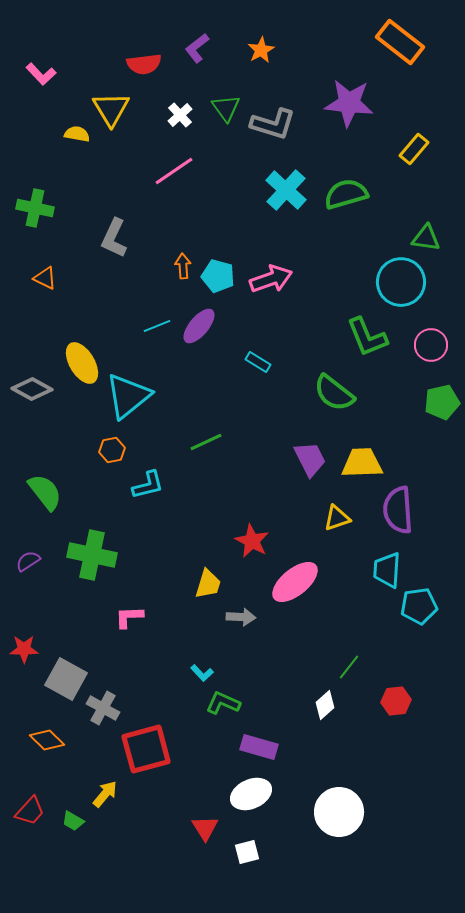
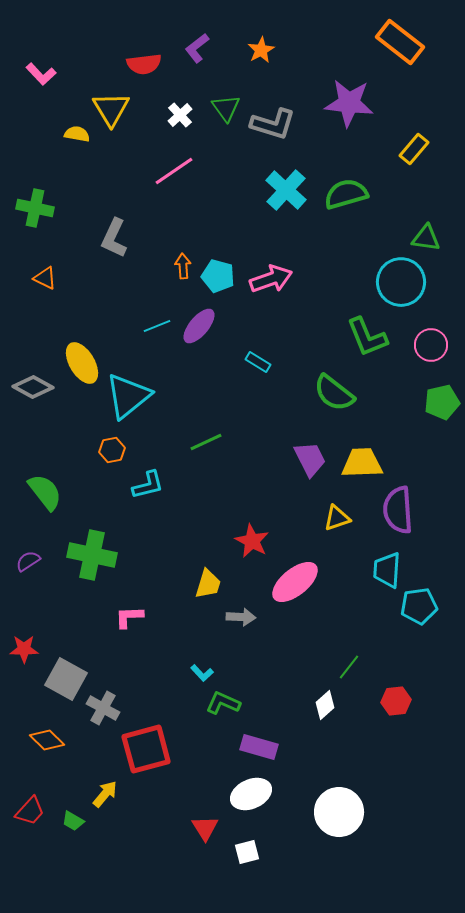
gray diamond at (32, 389): moved 1 px right, 2 px up
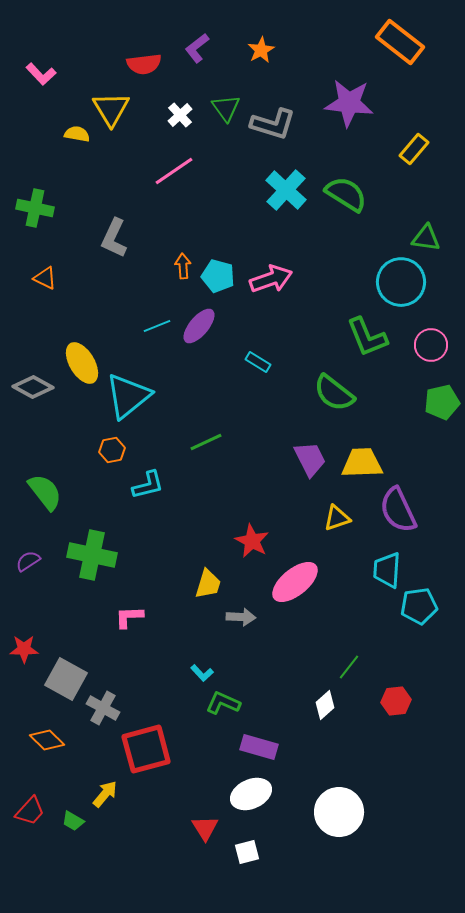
green semicircle at (346, 194): rotated 48 degrees clockwise
purple semicircle at (398, 510): rotated 21 degrees counterclockwise
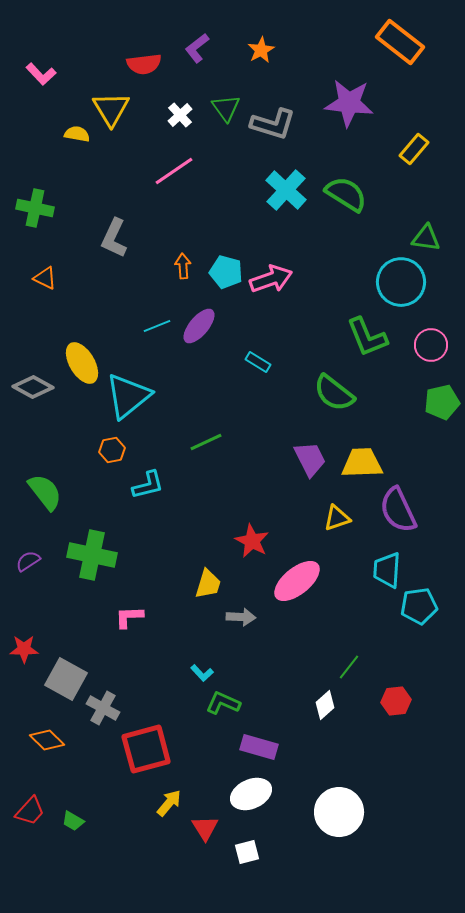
cyan pentagon at (218, 276): moved 8 px right, 4 px up
pink ellipse at (295, 582): moved 2 px right, 1 px up
yellow arrow at (105, 794): moved 64 px right, 9 px down
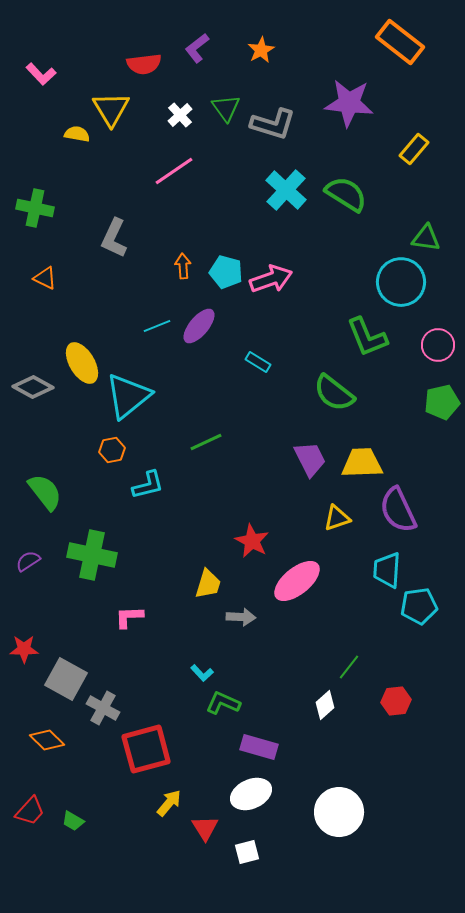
pink circle at (431, 345): moved 7 px right
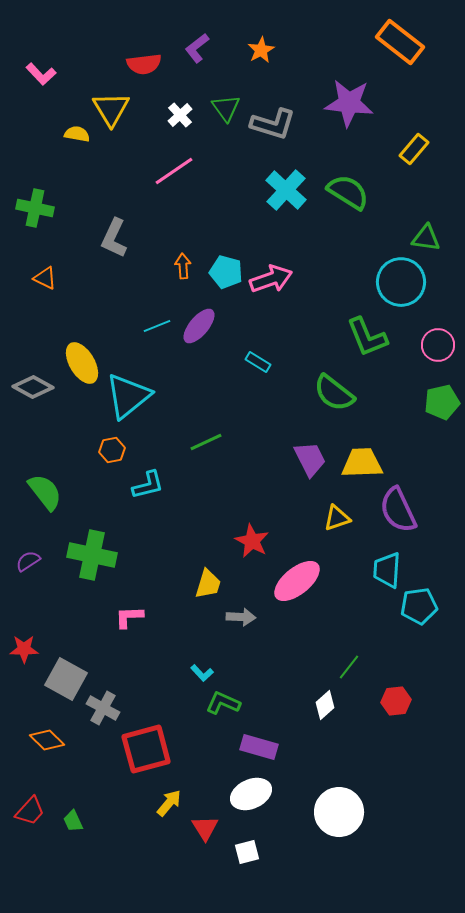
green semicircle at (346, 194): moved 2 px right, 2 px up
green trapezoid at (73, 821): rotated 35 degrees clockwise
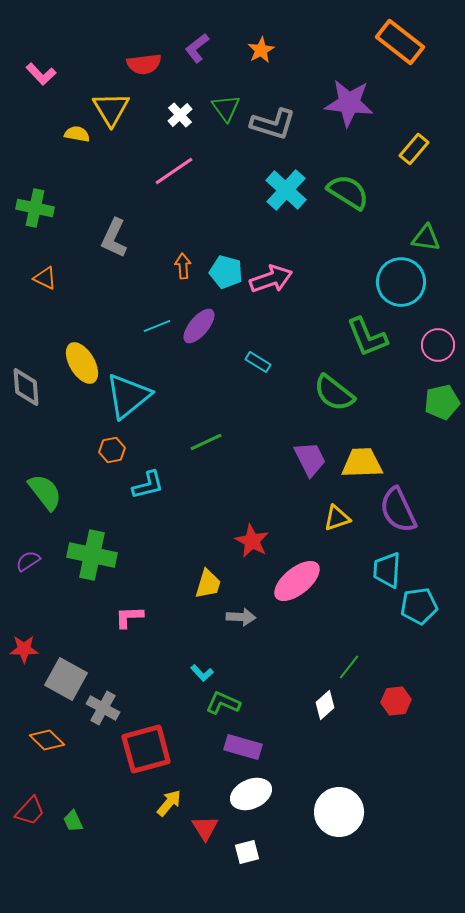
gray diamond at (33, 387): moved 7 px left; rotated 57 degrees clockwise
purple rectangle at (259, 747): moved 16 px left
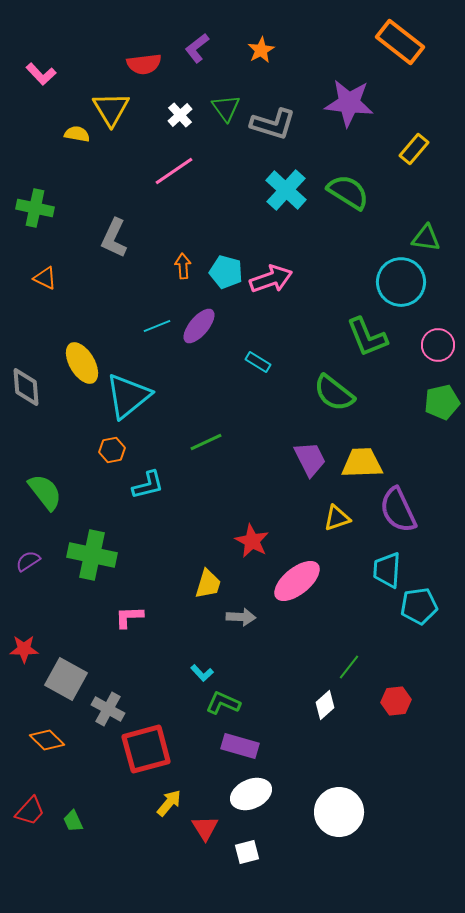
gray cross at (103, 708): moved 5 px right, 1 px down
purple rectangle at (243, 747): moved 3 px left, 1 px up
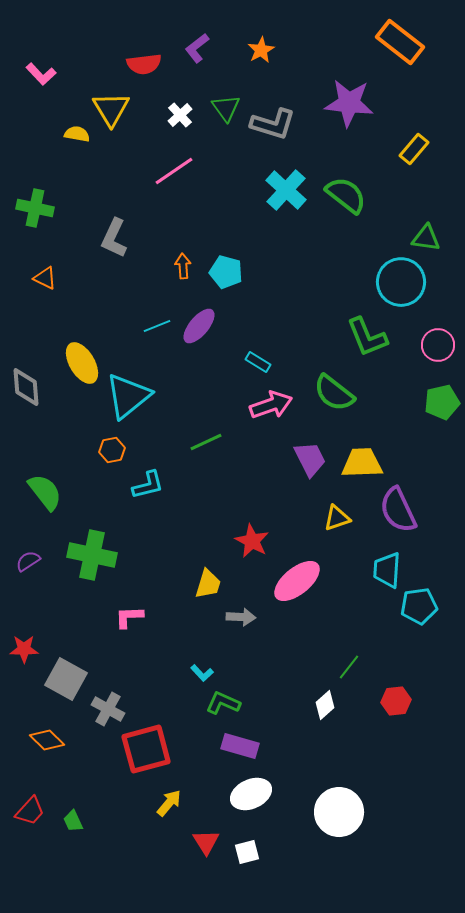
green semicircle at (348, 192): moved 2 px left, 3 px down; rotated 6 degrees clockwise
pink arrow at (271, 279): moved 126 px down
red triangle at (205, 828): moved 1 px right, 14 px down
